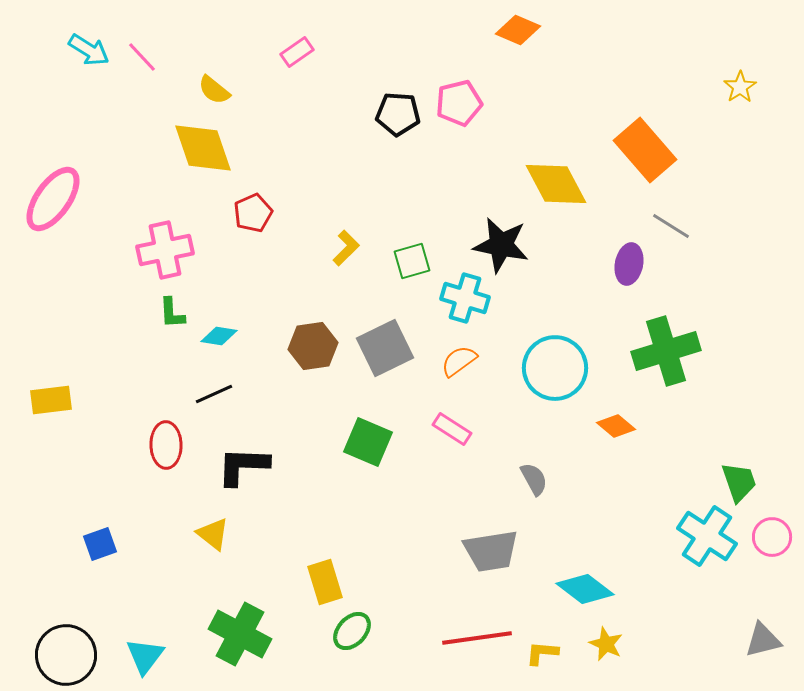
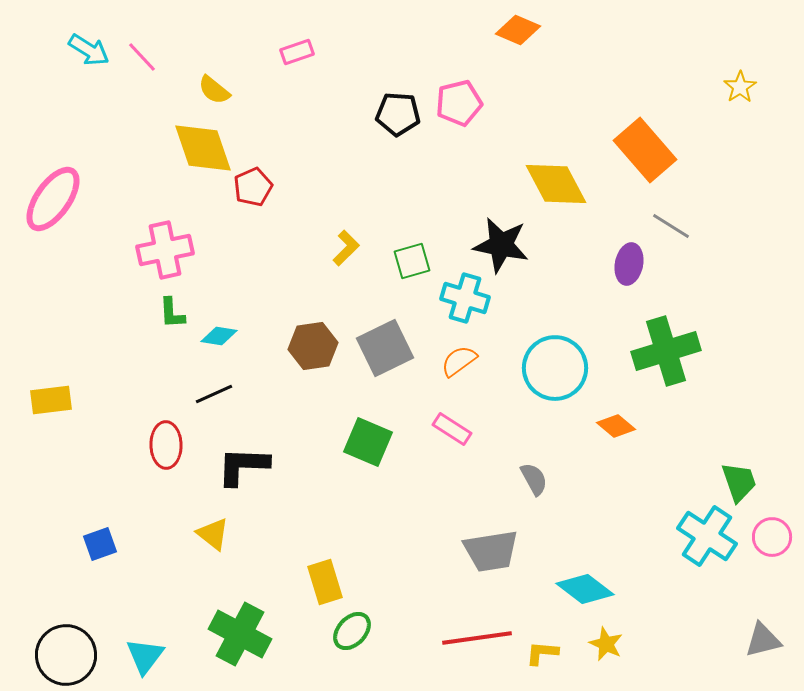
pink rectangle at (297, 52): rotated 16 degrees clockwise
red pentagon at (253, 213): moved 26 px up
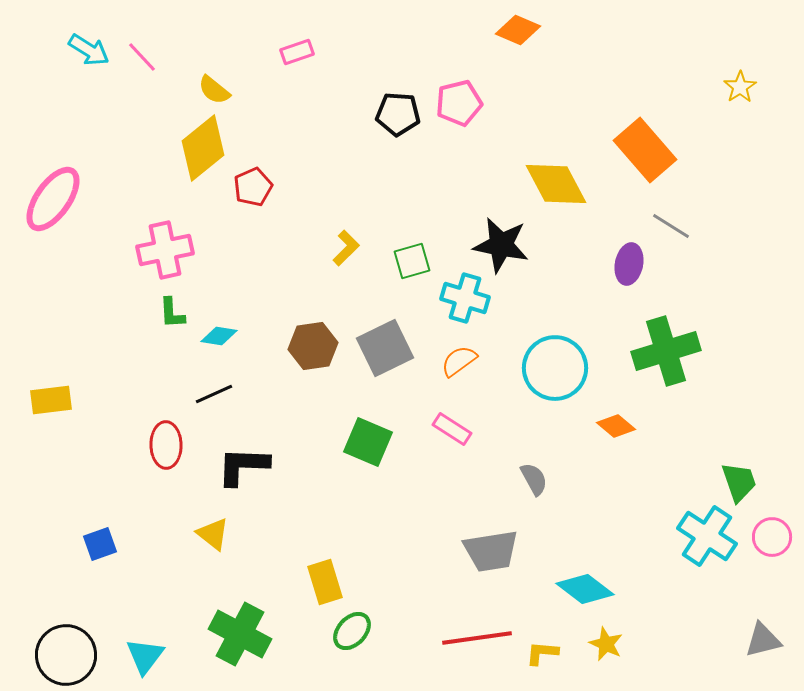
yellow diamond at (203, 148): rotated 70 degrees clockwise
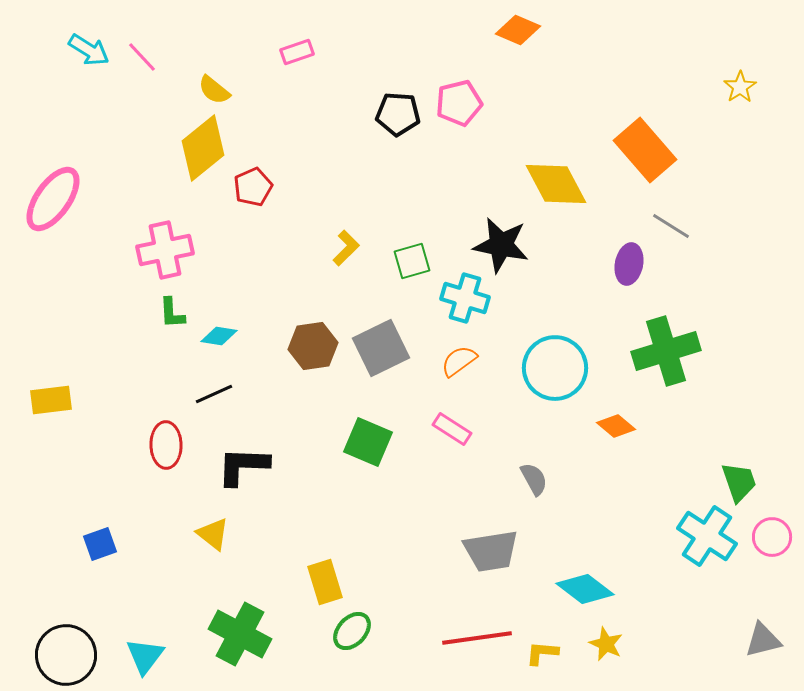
gray square at (385, 348): moved 4 px left
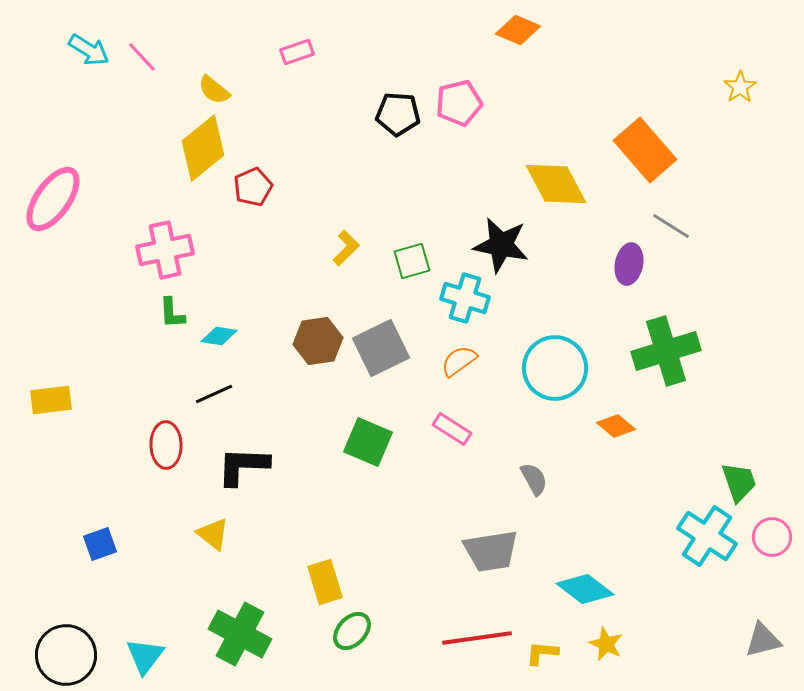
brown hexagon at (313, 346): moved 5 px right, 5 px up
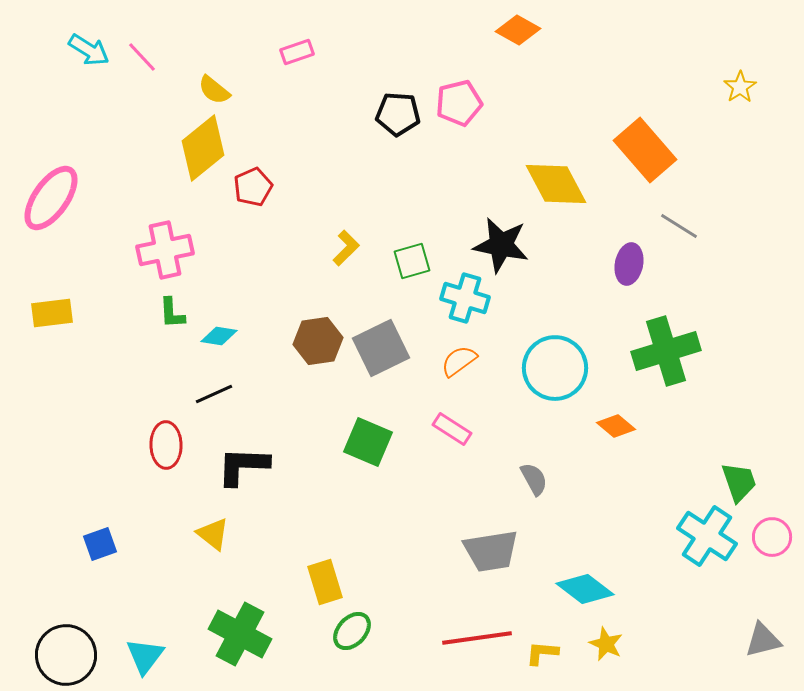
orange diamond at (518, 30): rotated 6 degrees clockwise
pink ellipse at (53, 199): moved 2 px left, 1 px up
gray line at (671, 226): moved 8 px right
yellow rectangle at (51, 400): moved 1 px right, 87 px up
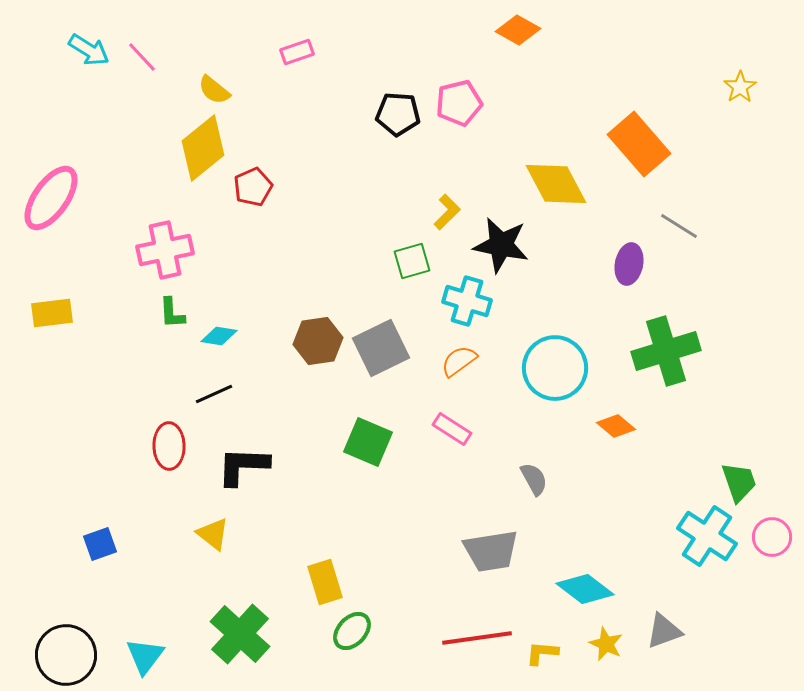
orange rectangle at (645, 150): moved 6 px left, 6 px up
yellow L-shape at (346, 248): moved 101 px right, 36 px up
cyan cross at (465, 298): moved 2 px right, 3 px down
red ellipse at (166, 445): moved 3 px right, 1 px down
green cross at (240, 634): rotated 14 degrees clockwise
gray triangle at (763, 640): moved 99 px left, 9 px up; rotated 6 degrees counterclockwise
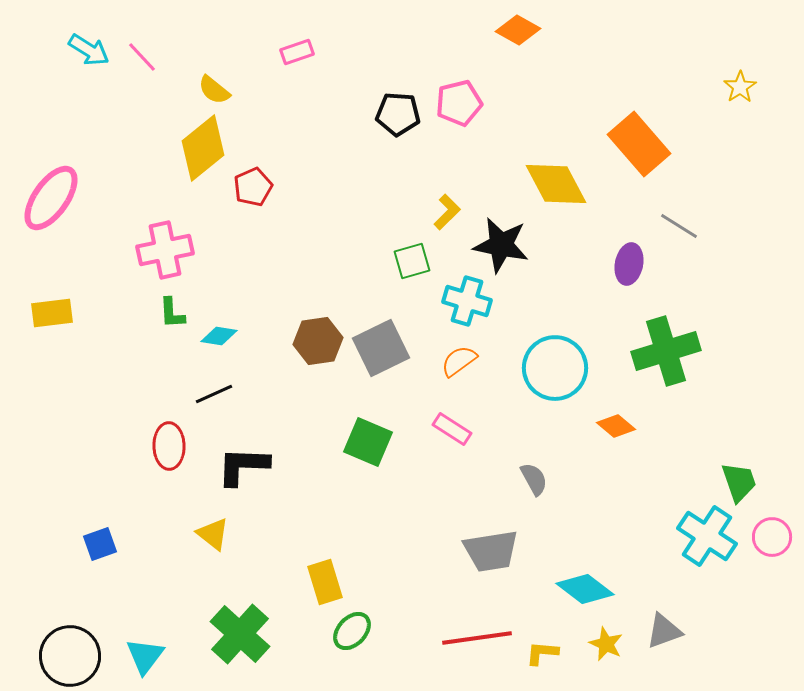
black circle at (66, 655): moved 4 px right, 1 px down
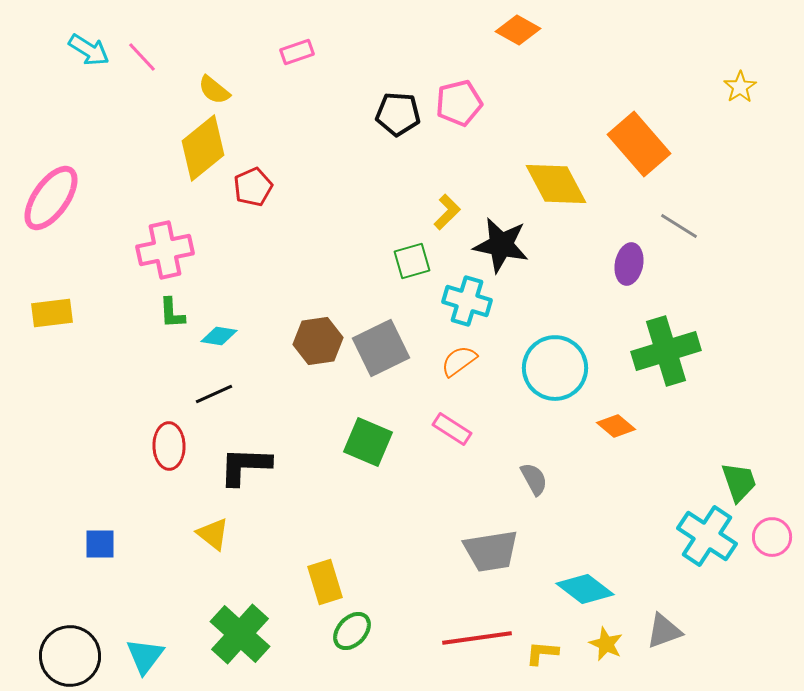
black L-shape at (243, 466): moved 2 px right
blue square at (100, 544): rotated 20 degrees clockwise
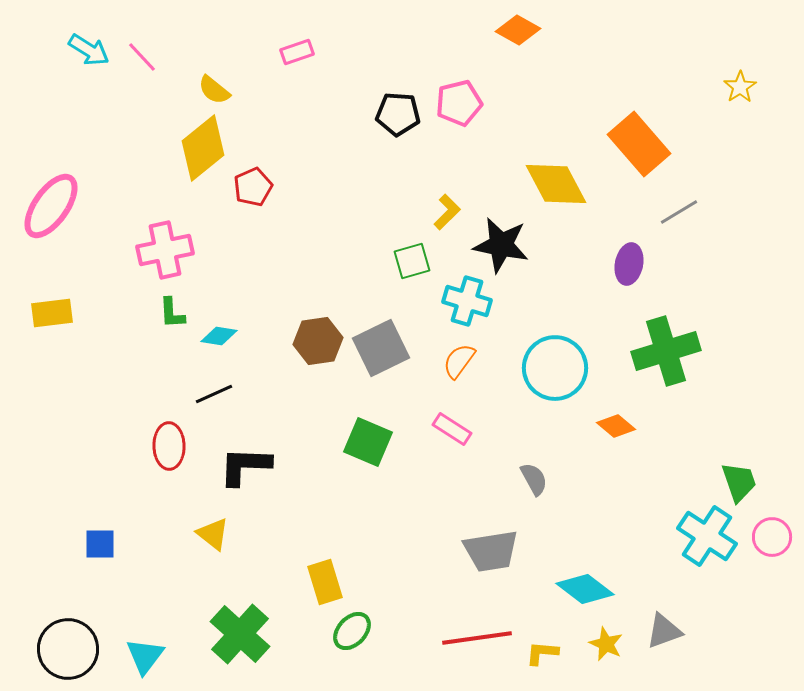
pink ellipse at (51, 198): moved 8 px down
gray line at (679, 226): moved 14 px up; rotated 63 degrees counterclockwise
orange semicircle at (459, 361): rotated 18 degrees counterclockwise
black circle at (70, 656): moved 2 px left, 7 px up
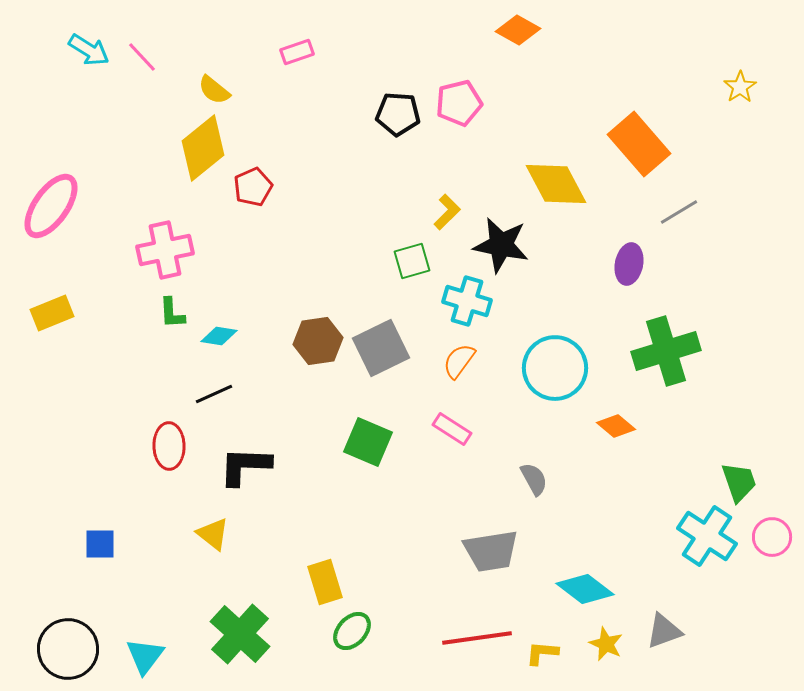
yellow rectangle at (52, 313): rotated 15 degrees counterclockwise
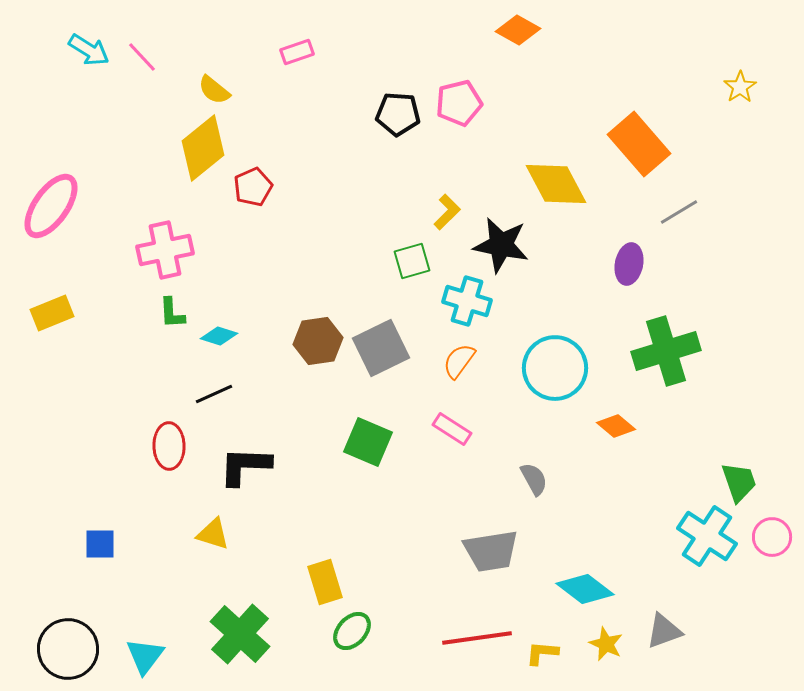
cyan diamond at (219, 336): rotated 9 degrees clockwise
yellow triangle at (213, 534): rotated 21 degrees counterclockwise
